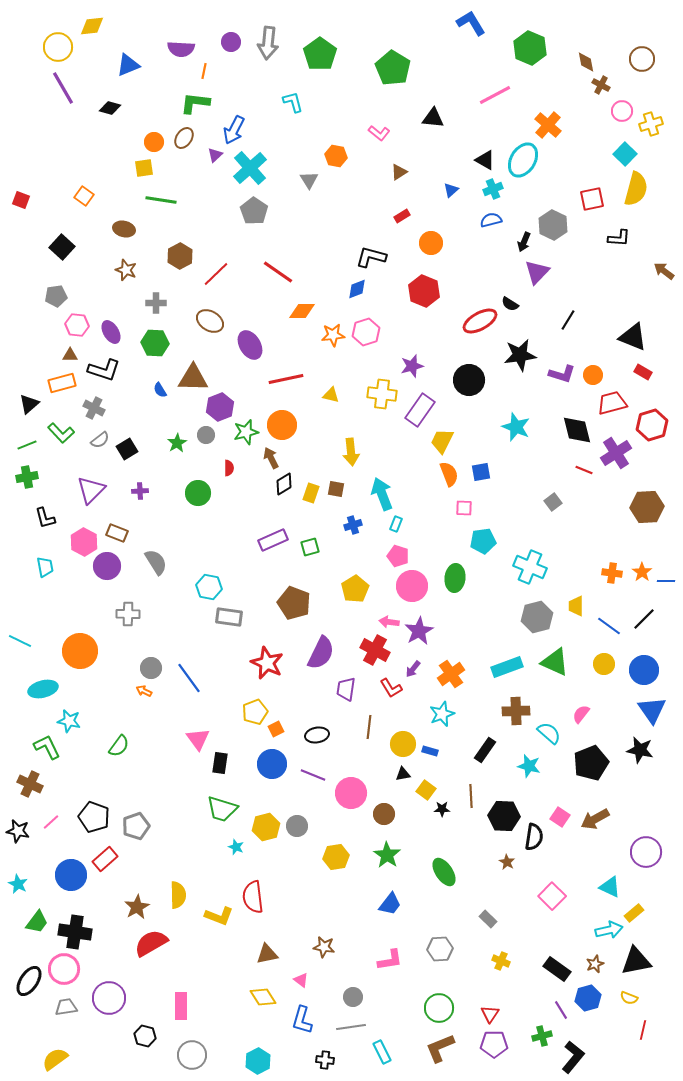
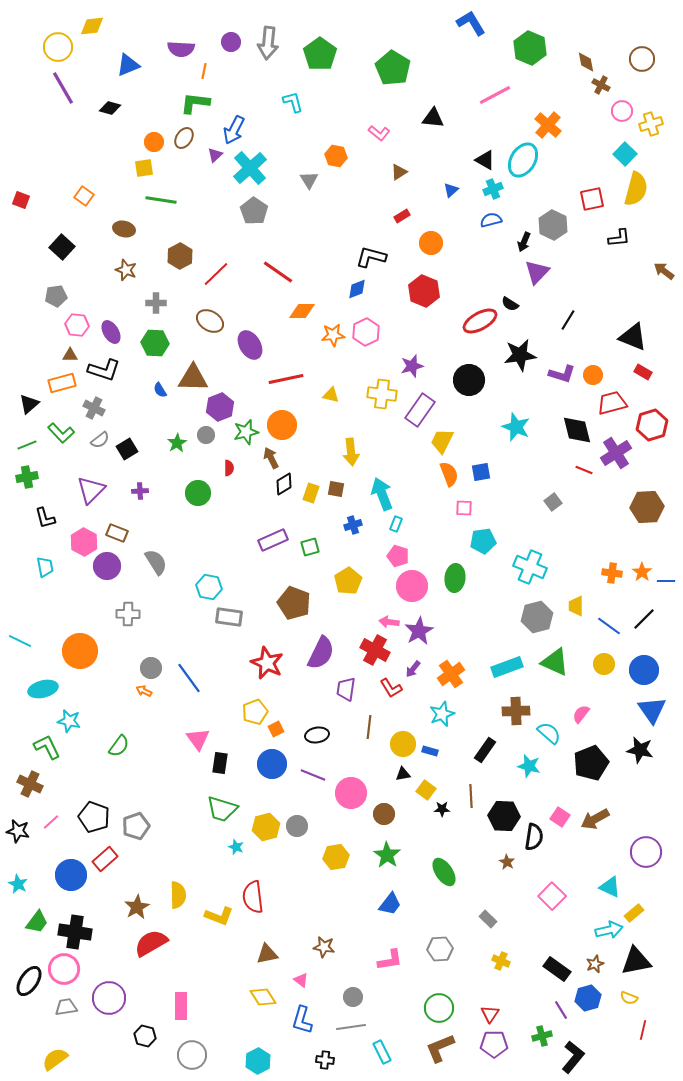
black L-shape at (619, 238): rotated 10 degrees counterclockwise
pink hexagon at (366, 332): rotated 8 degrees counterclockwise
yellow pentagon at (355, 589): moved 7 px left, 8 px up
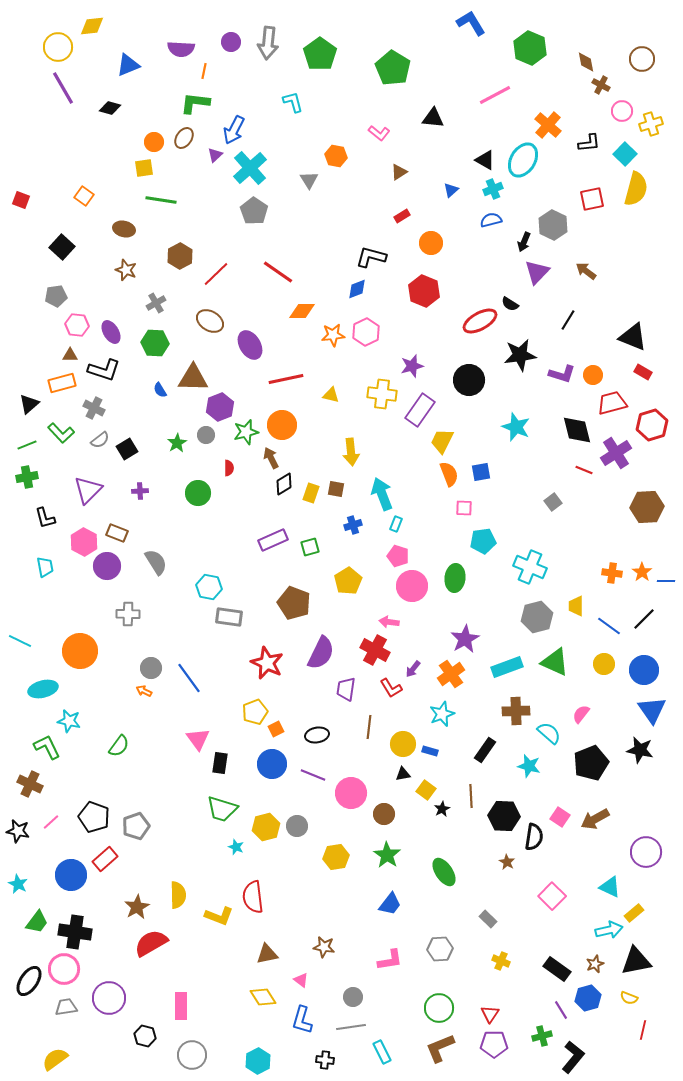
black L-shape at (619, 238): moved 30 px left, 95 px up
brown arrow at (664, 271): moved 78 px left
gray cross at (156, 303): rotated 30 degrees counterclockwise
purple triangle at (91, 490): moved 3 px left
purple star at (419, 631): moved 46 px right, 8 px down
black star at (442, 809): rotated 28 degrees counterclockwise
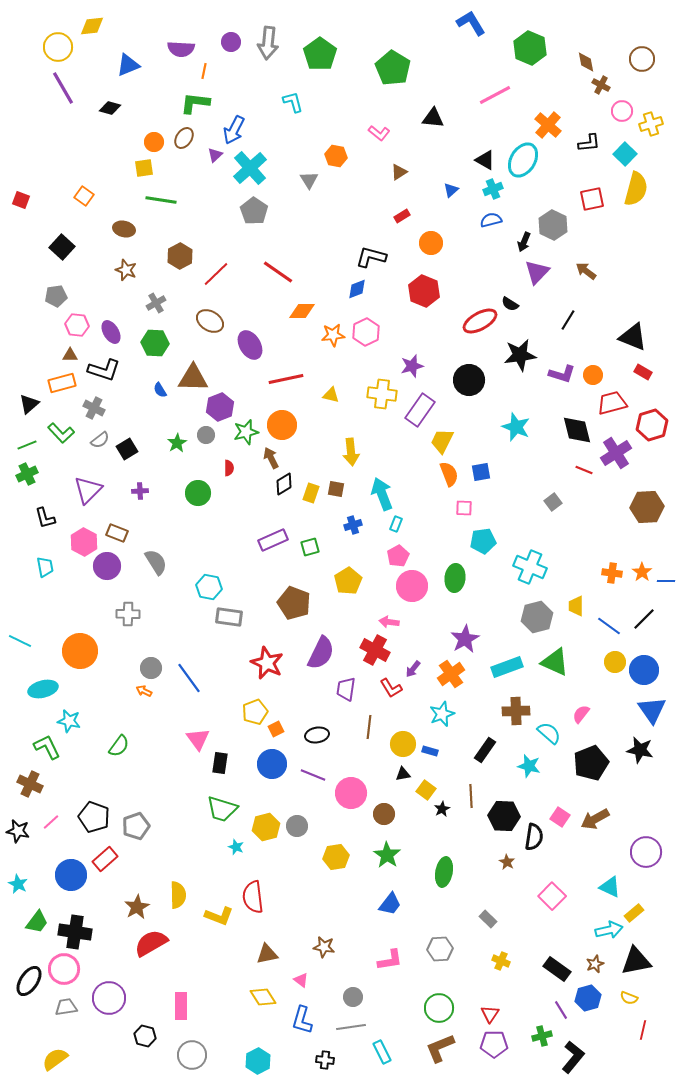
green cross at (27, 477): moved 3 px up; rotated 15 degrees counterclockwise
pink pentagon at (398, 556): rotated 25 degrees clockwise
yellow circle at (604, 664): moved 11 px right, 2 px up
green ellipse at (444, 872): rotated 44 degrees clockwise
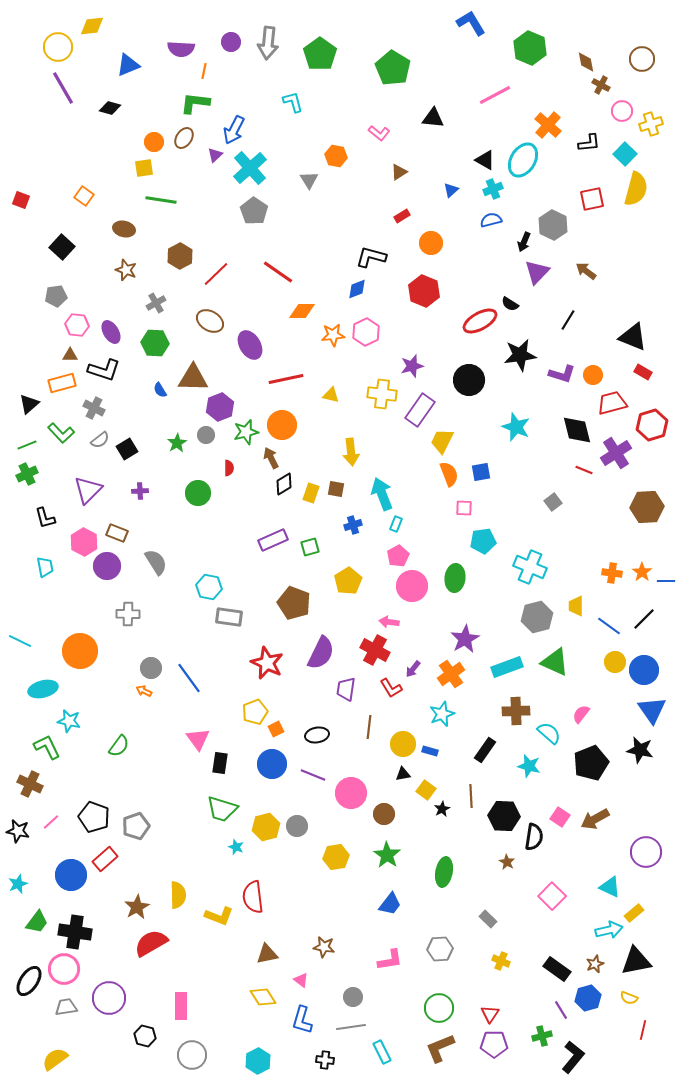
cyan star at (18, 884): rotated 24 degrees clockwise
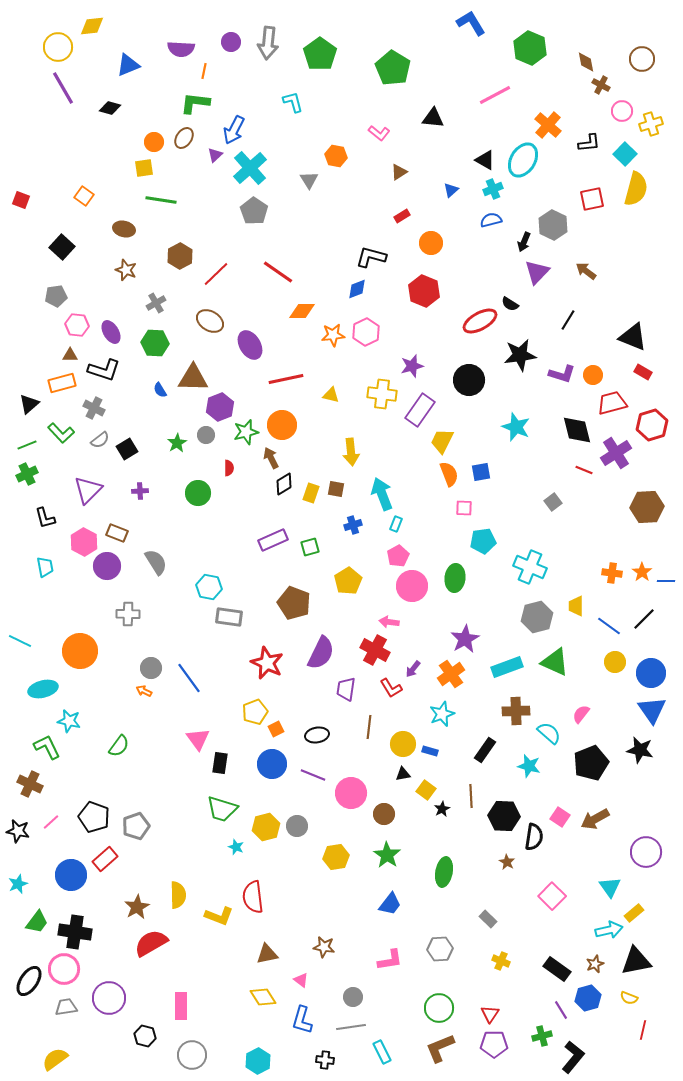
blue circle at (644, 670): moved 7 px right, 3 px down
cyan triangle at (610, 887): rotated 30 degrees clockwise
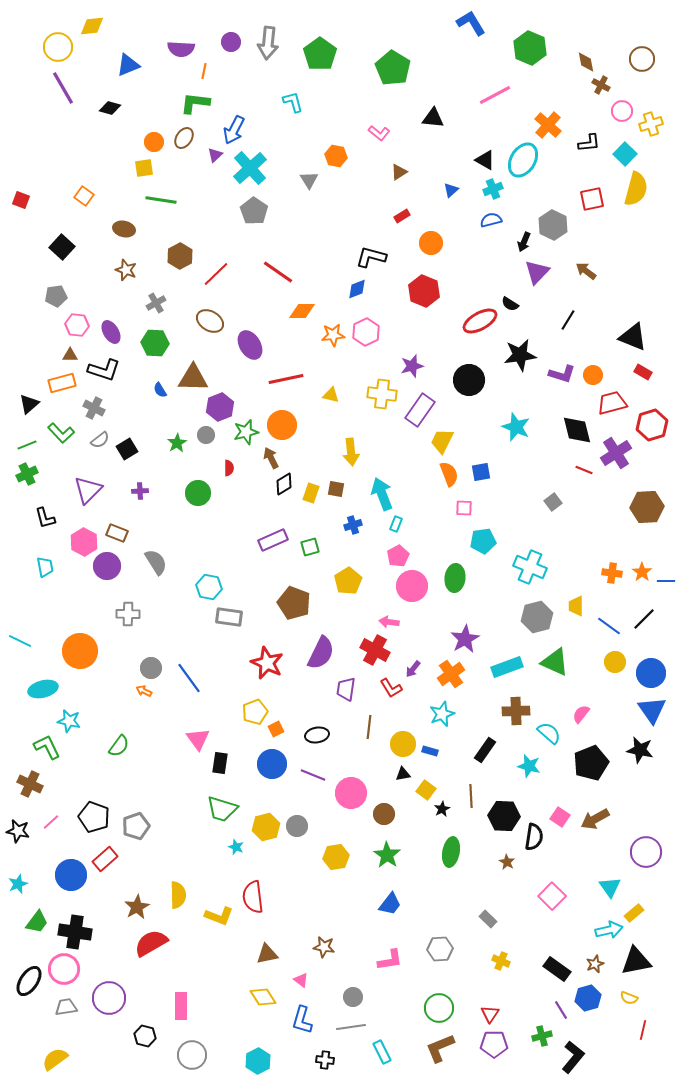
green ellipse at (444, 872): moved 7 px right, 20 px up
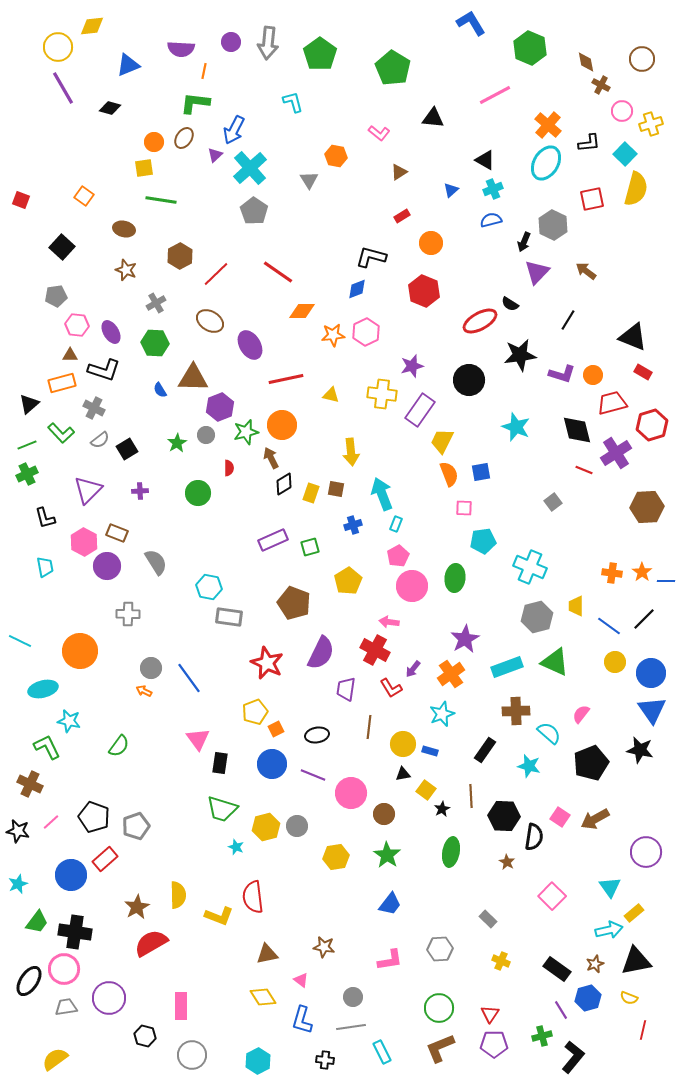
cyan ellipse at (523, 160): moved 23 px right, 3 px down
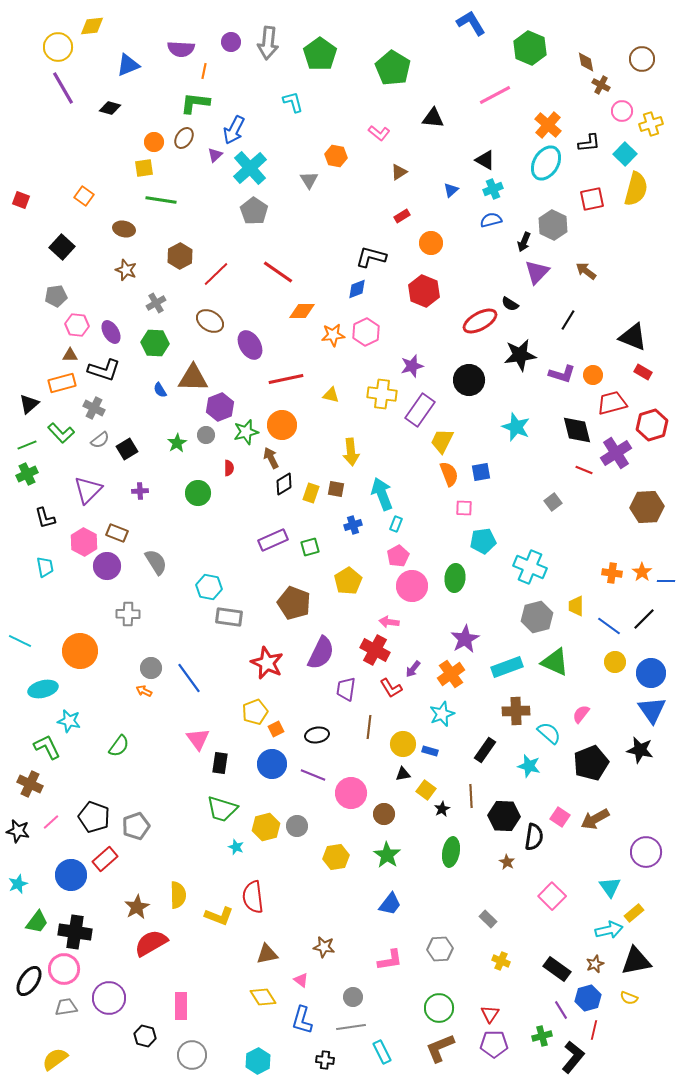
red line at (643, 1030): moved 49 px left
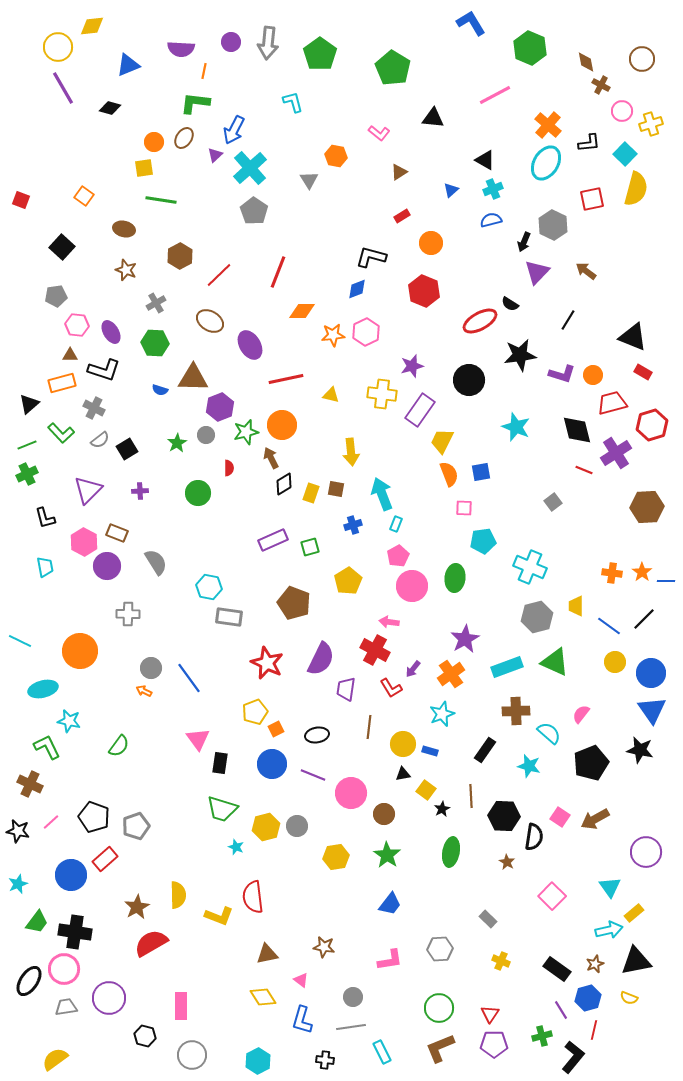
red line at (278, 272): rotated 76 degrees clockwise
red line at (216, 274): moved 3 px right, 1 px down
blue semicircle at (160, 390): rotated 42 degrees counterclockwise
purple semicircle at (321, 653): moved 6 px down
